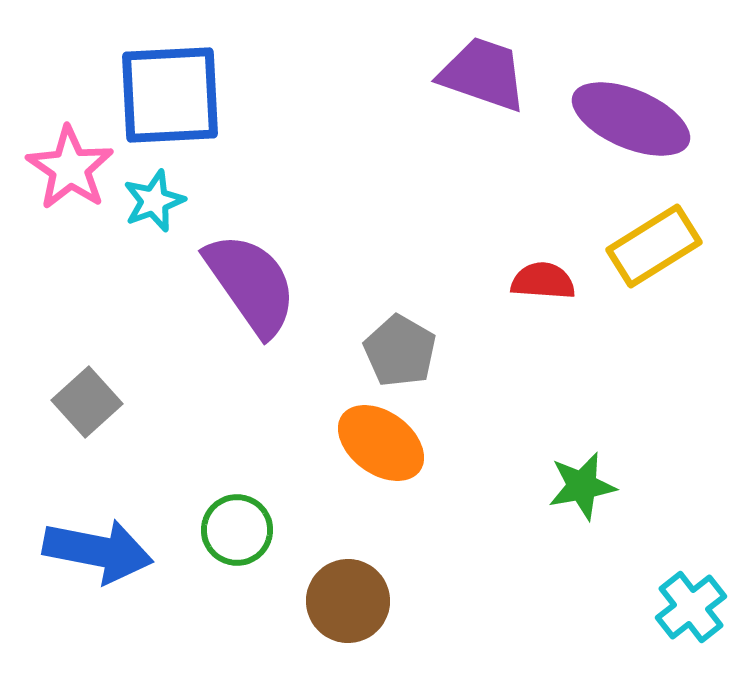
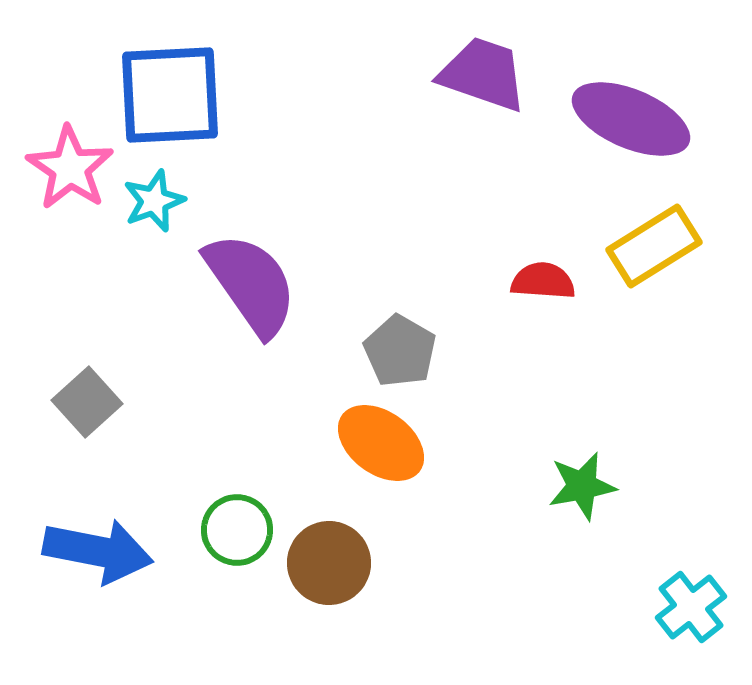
brown circle: moved 19 px left, 38 px up
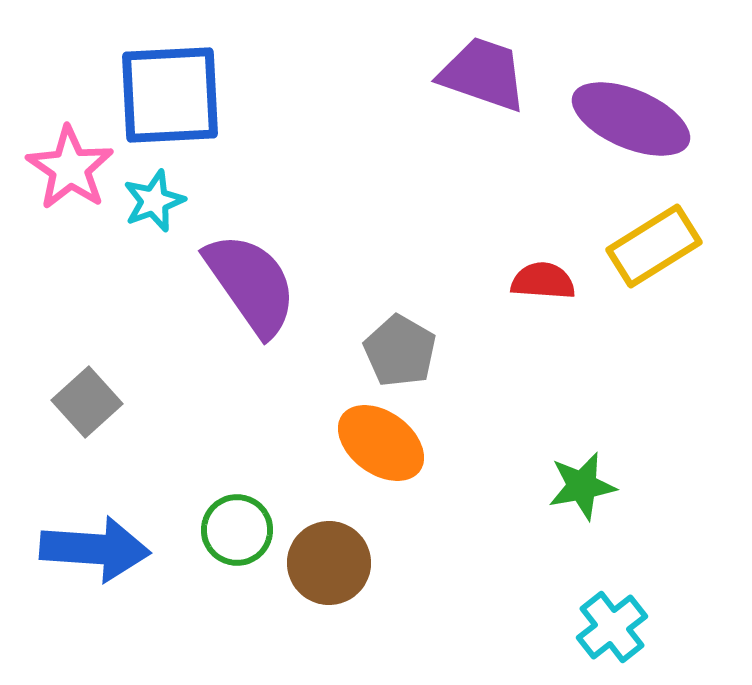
blue arrow: moved 3 px left, 2 px up; rotated 7 degrees counterclockwise
cyan cross: moved 79 px left, 20 px down
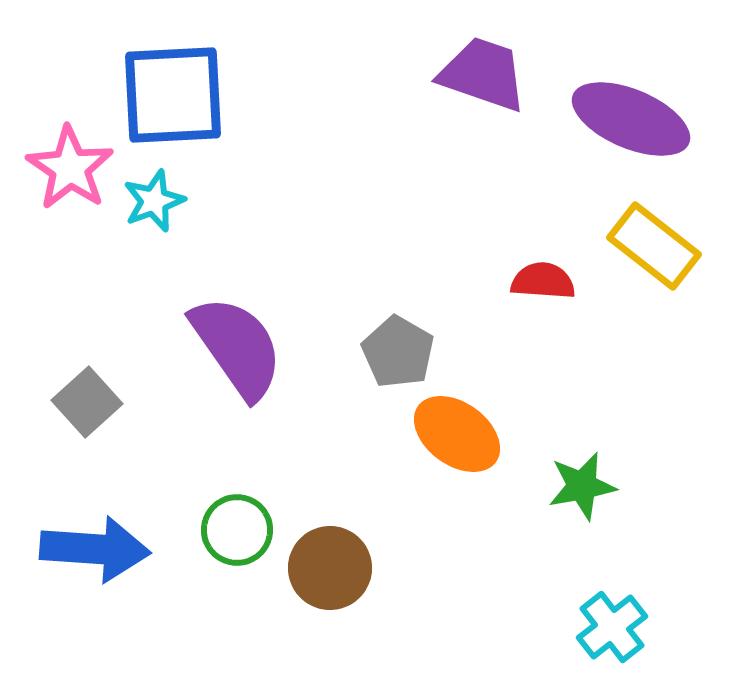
blue square: moved 3 px right
yellow rectangle: rotated 70 degrees clockwise
purple semicircle: moved 14 px left, 63 px down
gray pentagon: moved 2 px left, 1 px down
orange ellipse: moved 76 px right, 9 px up
brown circle: moved 1 px right, 5 px down
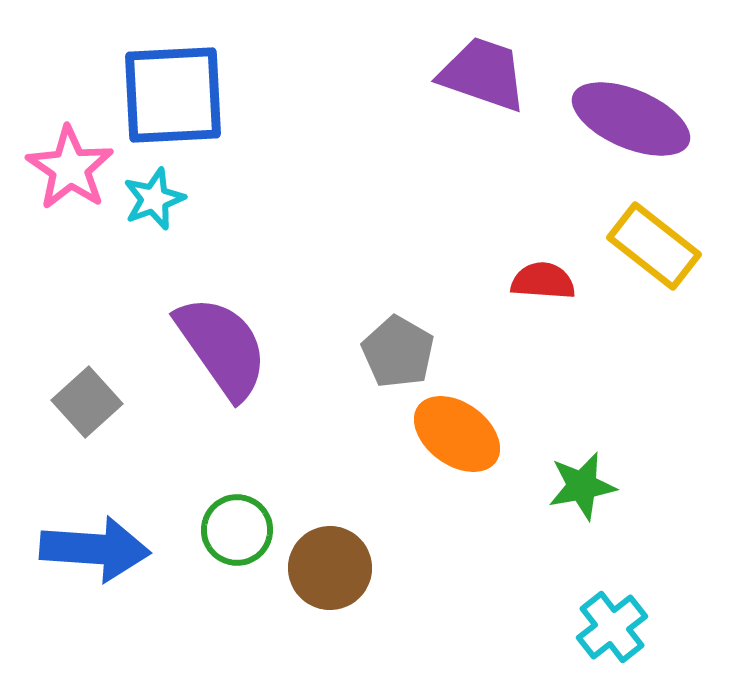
cyan star: moved 2 px up
purple semicircle: moved 15 px left
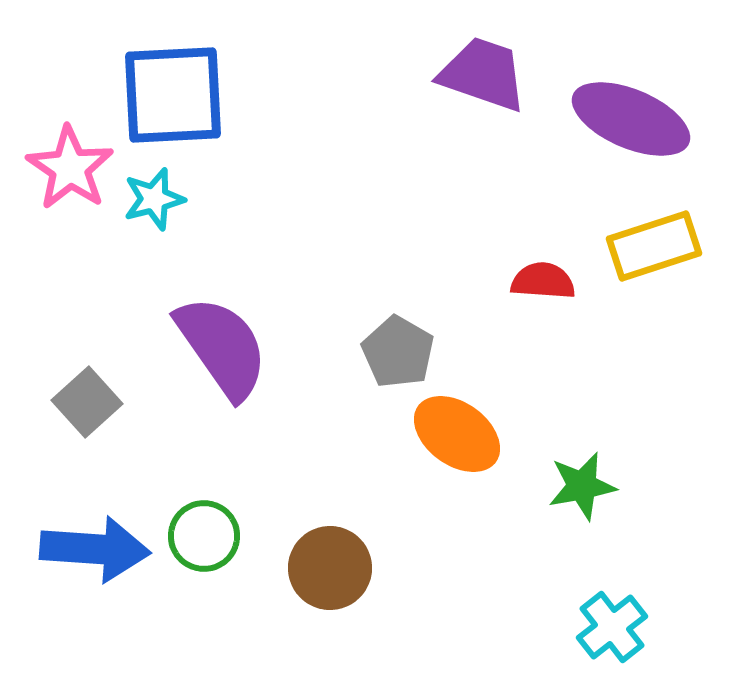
cyan star: rotated 6 degrees clockwise
yellow rectangle: rotated 56 degrees counterclockwise
green circle: moved 33 px left, 6 px down
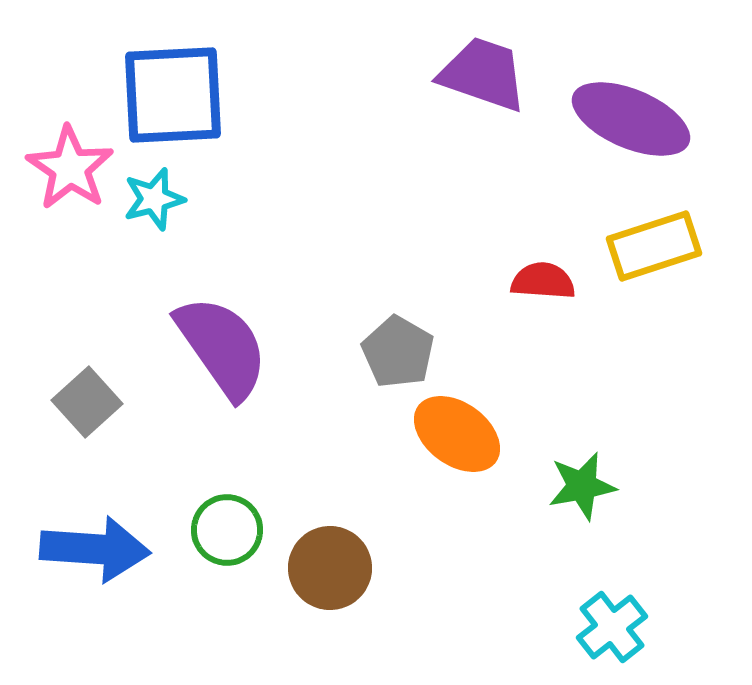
green circle: moved 23 px right, 6 px up
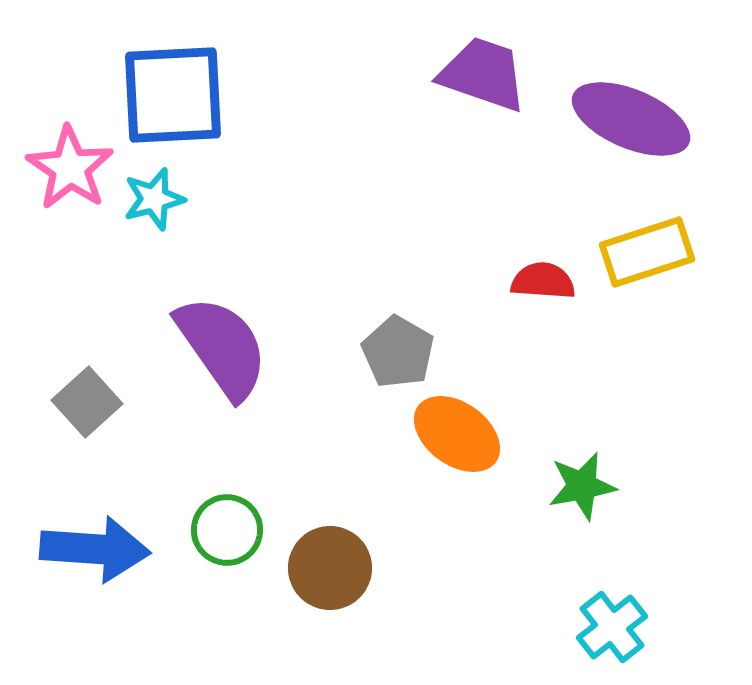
yellow rectangle: moved 7 px left, 6 px down
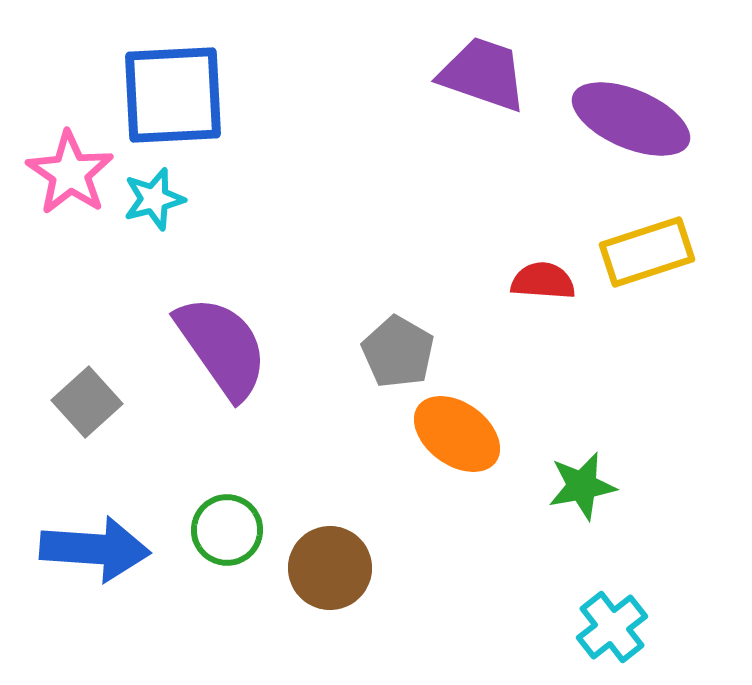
pink star: moved 5 px down
